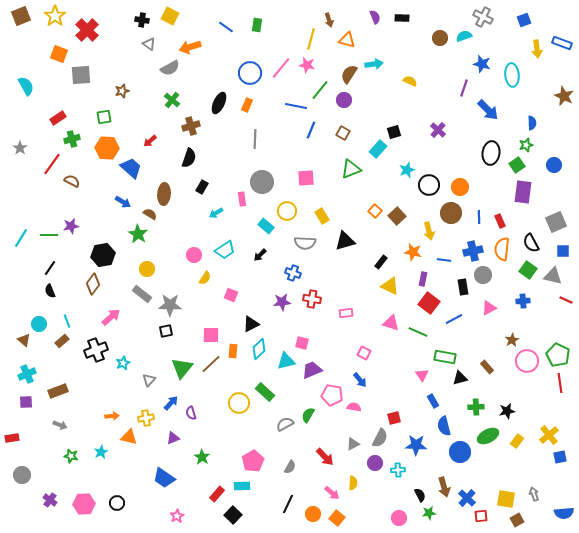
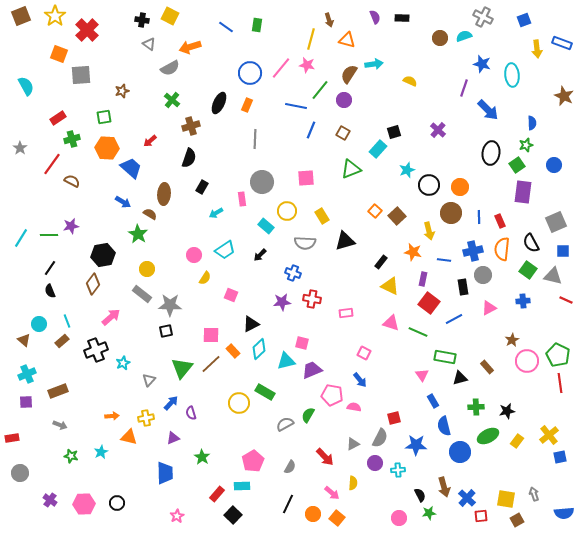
orange rectangle at (233, 351): rotated 48 degrees counterclockwise
green rectangle at (265, 392): rotated 12 degrees counterclockwise
gray circle at (22, 475): moved 2 px left, 2 px up
blue trapezoid at (164, 478): moved 1 px right, 5 px up; rotated 125 degrees counterclockwise
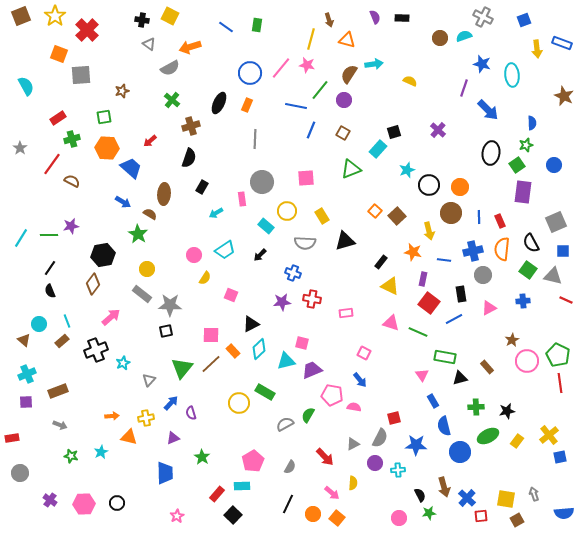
black rectangle at (463, 287): moved 2 px left, 7 px down
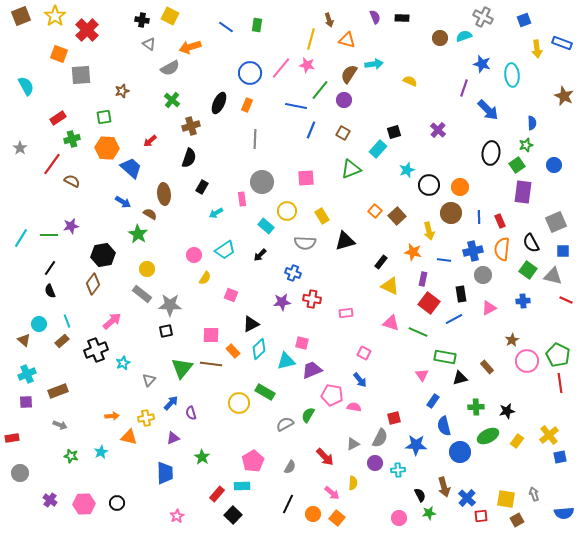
brown ellipse at (164, 194): rotated 10 degrees counterclockwise
pink arrow at (111, 317): moved 1 px right, 4 px down
brown line at (211, 364): rotated 50 degrees clockwise
blue rectangle at (433, 401): rotated 64 degrees clockwise
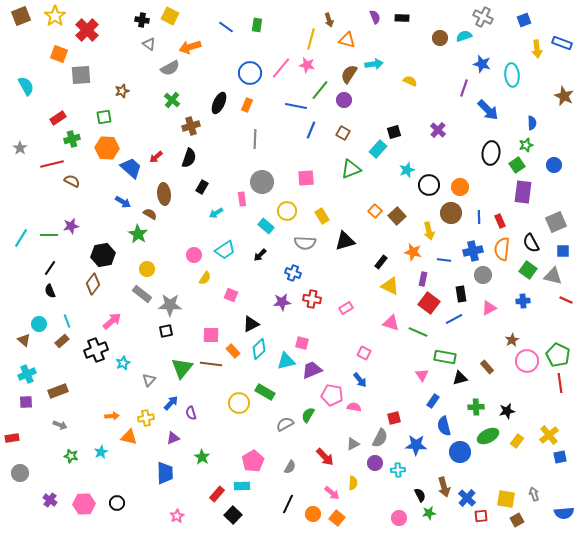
red arrow at (150, 141): moved 6 px right, 16 px down
red line at (52, 164): rotated 40 degrees clockwise
pink rectangle at (346, 313): moved 5 px up; rotated 24 degrees counterclockwise
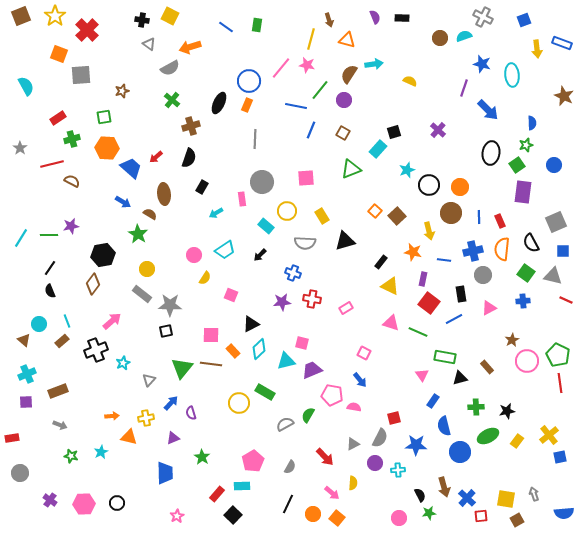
blue circle at (250, 73): moved 1 px left, 8 px down
green square at (528, 270): moved 2 px left, 3 px down
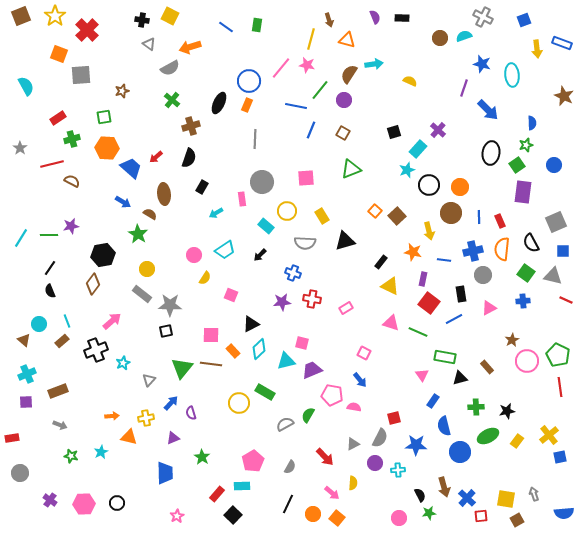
cyan rectangle at (378, 149): moved 40 px right
red line at (560, 383): moved 4 px down
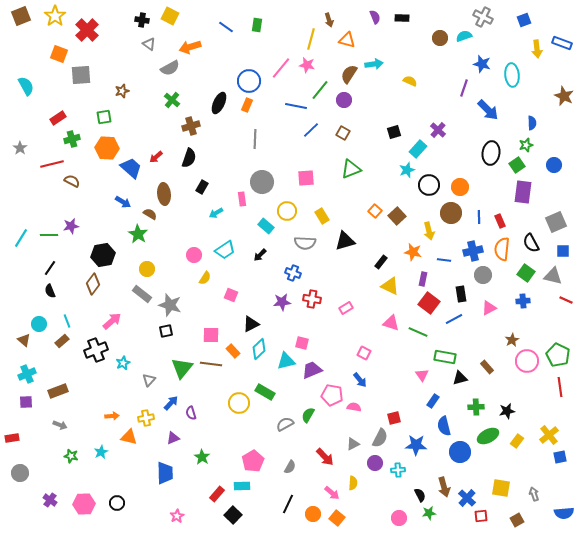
blue line at (311, 130): rotated 24 degrees clockwise
gray star at (170, 305): rotated 15 degrees clockwise
yellow square at (506, 499): moved 5 px left, 11 px up
